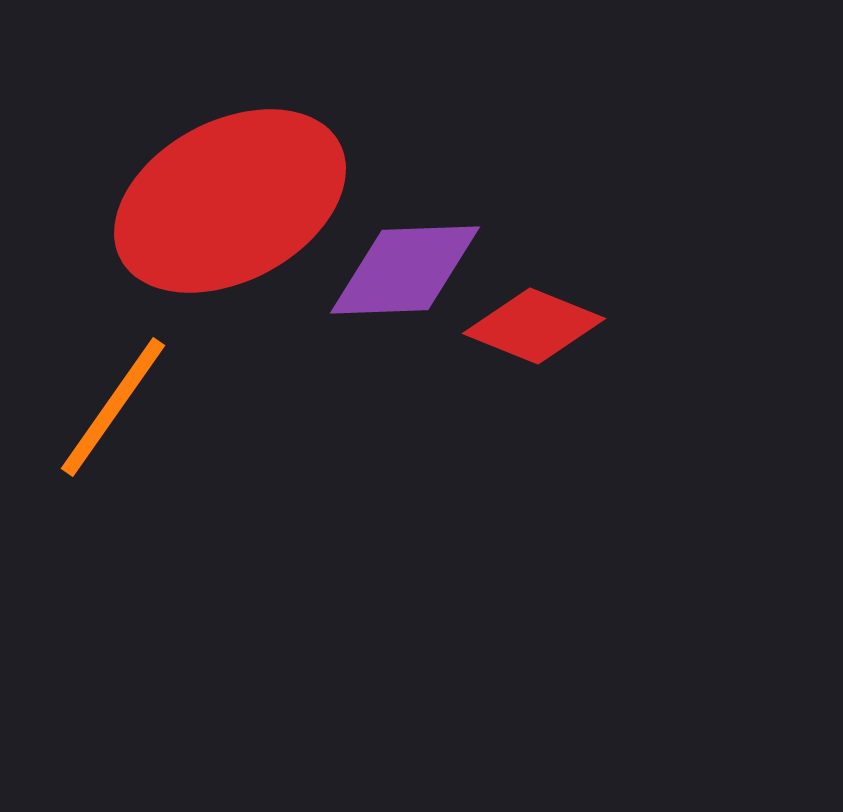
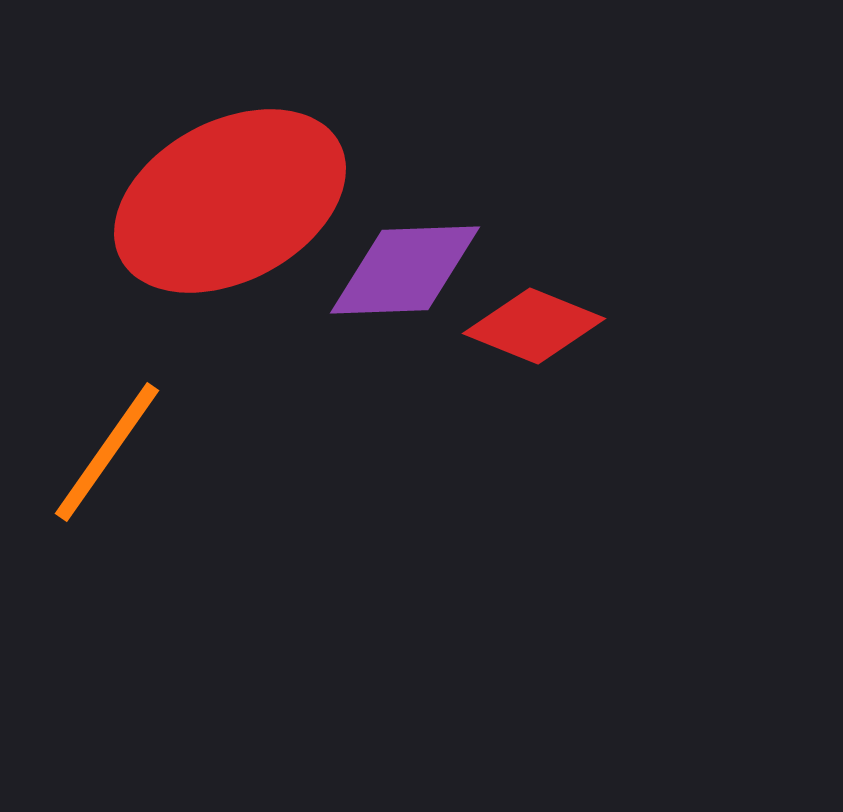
orange line: moved 6 px left, 45 px down
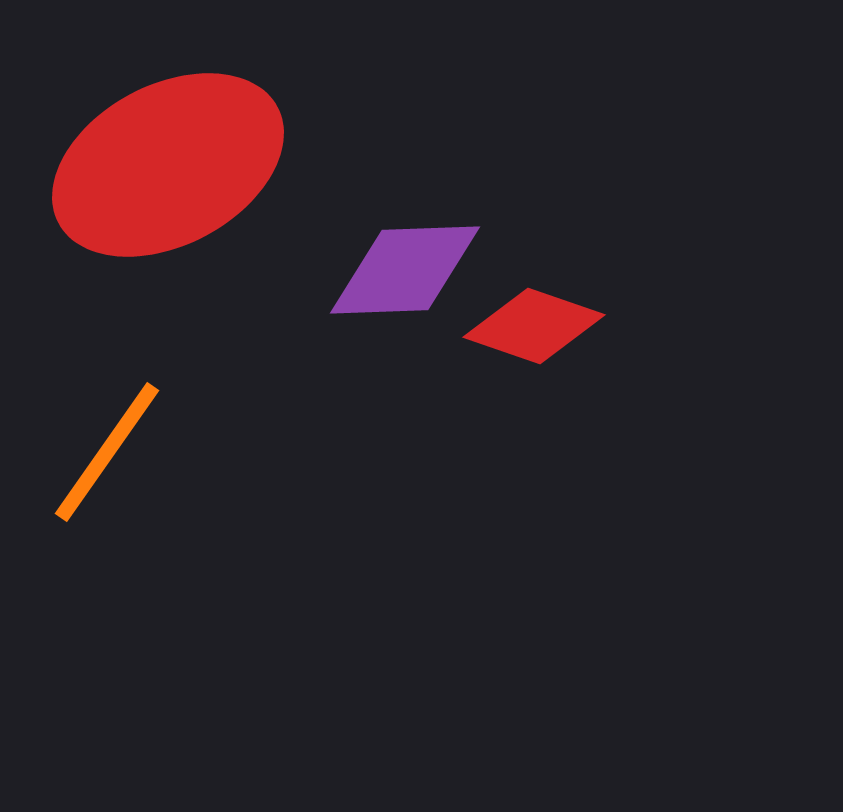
red ellipse: moved 62 px left, 36 px up
red diamond: rotated 3 degrees counterclockwise
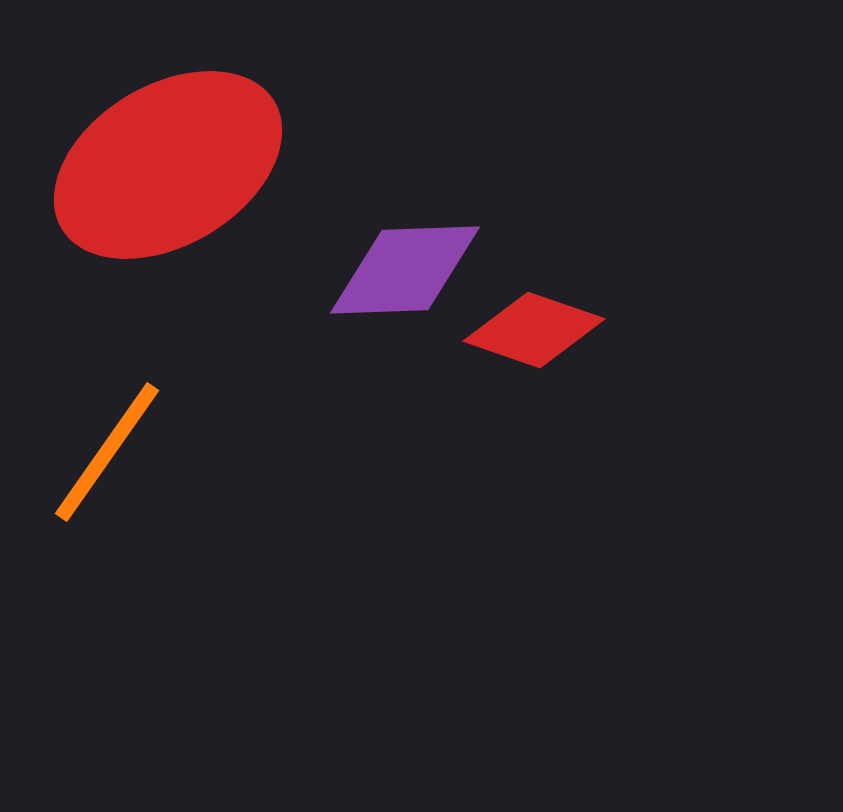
red ellipse: rotated 3 degrees counterclockwise
red diamond: moved 4 px down
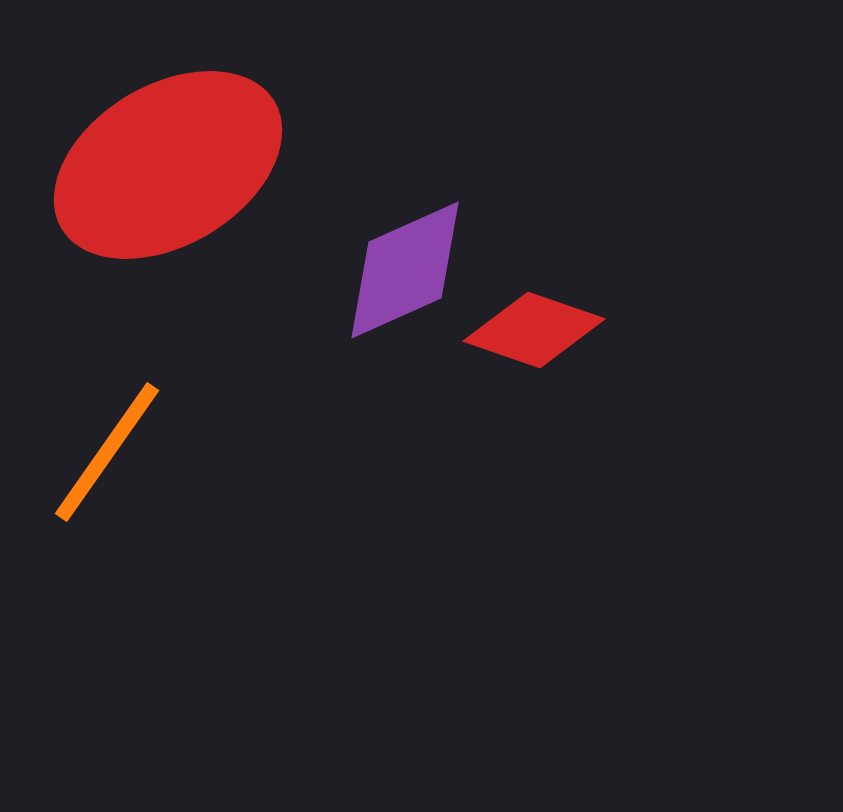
purple diamond: rotated 22 degrees counterclockwise
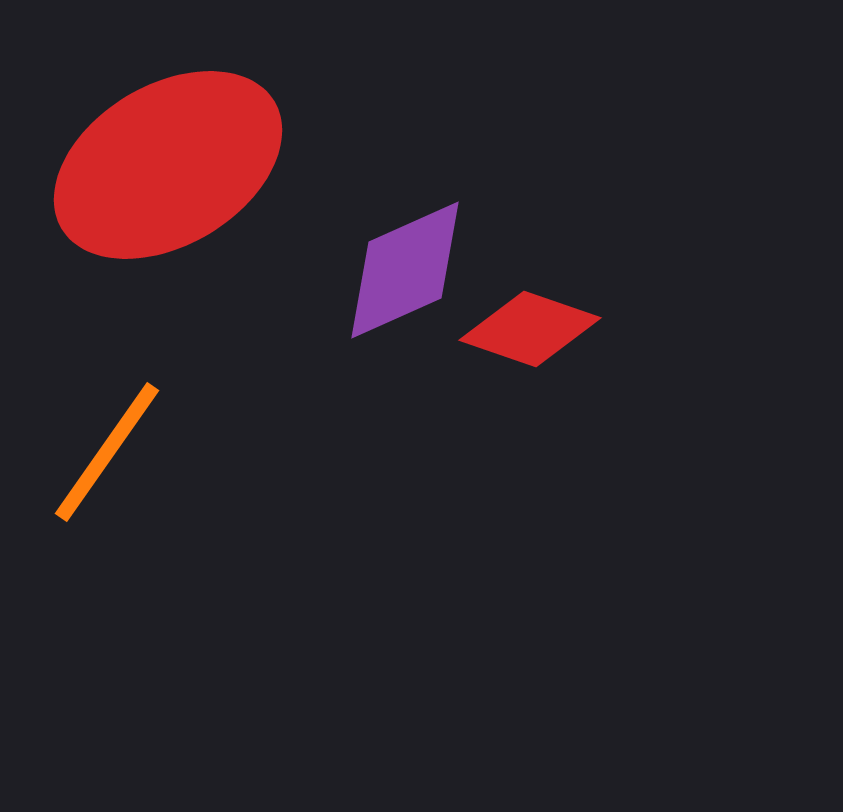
red diamond: moved 4 px left, 1 px up
